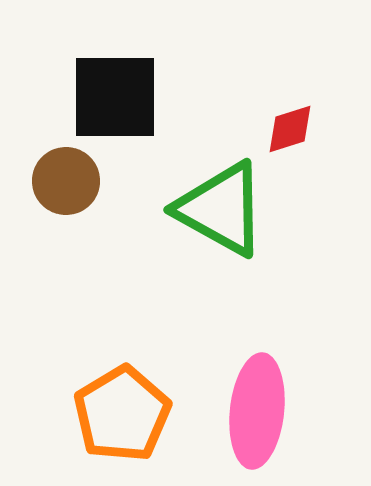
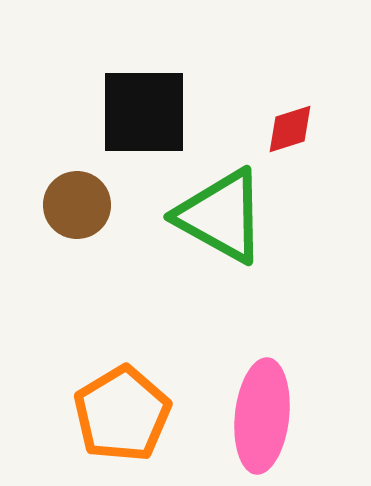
black square: moved 29 px right, 15 px down
brown circle: moved 11 px right, 24 px down
green triangle: moved 7 px down
pink ellipse: moved 5 px right, 5 px down
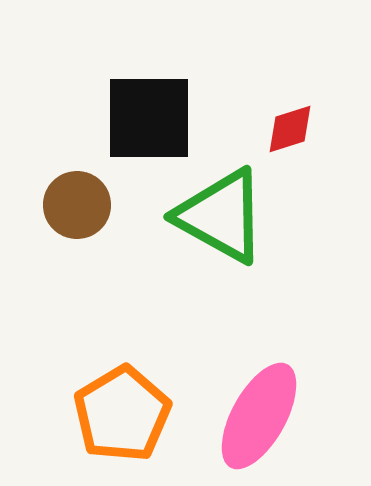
black square: moved 5 px right, 6 px down
pink ellipse: moved 3 px left; rotated 23 degrees clockwise
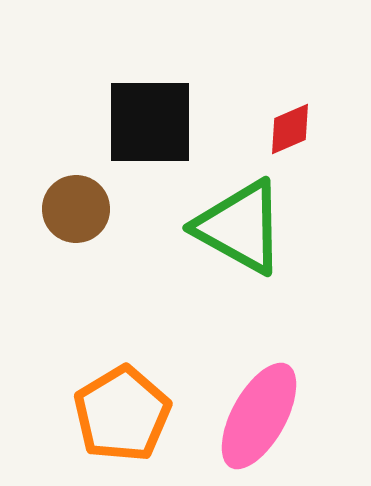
black square: moved 1 px right, 4 px down
red diamond: rotated 6 degrees counterclockwise
brown circle: moved 1 px left, 4 px down
green triangle: moved 19 px right, 11 px down
